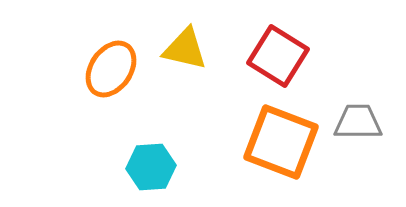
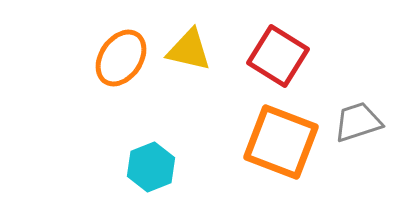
yellow triangle: moved 4 px right, 1 px down
orange ellipse: moved 10 px right, 11 px up
gray trapezoid: rotated 18 degrees counterclockwise
cyan hexagon: rotated 18 degrees counterclockwise
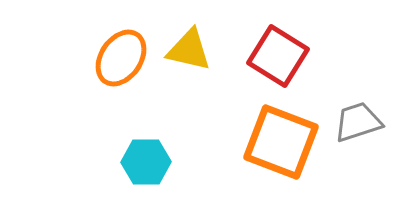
cyan hexagon: moved 5 px left, 5 px up; rotated 21 degrees clockwise
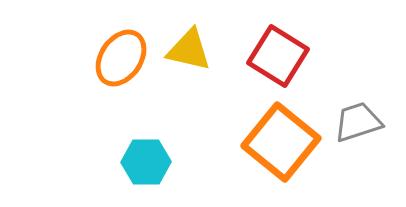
orange square: rotated 18 degrees clockwise
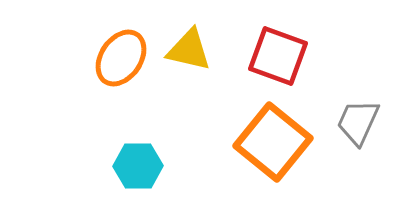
red square: rotated 12 degrees counterclockwise
gray trapezoid: rotated 48 degrees counterclockwise
orange square: moved 8 px left
cyan hexagon: moved 8 px left, 4 px down
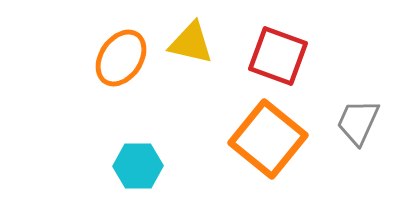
yellow triangle: moved 2 px right, 7 px up
orange square: moved 5 px left, 3 px up
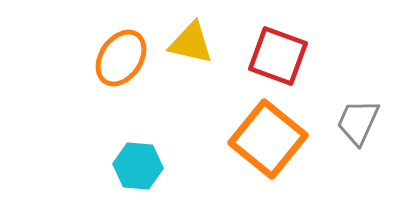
cyan hexagon: rotated 6 degrees clockwise
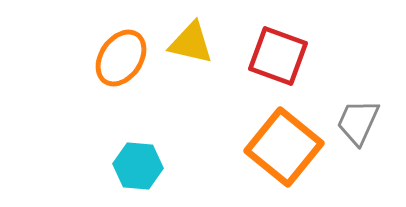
orange square: moved 16 px right, 8 px down
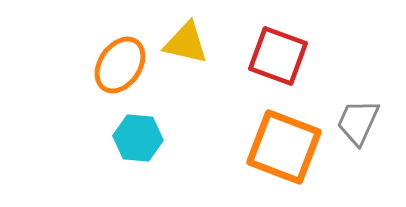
yellow triangle: moved 5 px left
orange ellipse: moved 1 px left, 7 px down
orange square: rotated 18 degrees counterclockwise
cyan hexagon: moved 28 px up
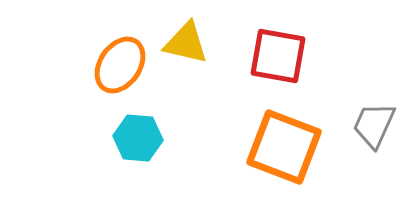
red square: rotated 10 degrees counterclockwise
gray trapezoid: moved 16 px right, 3 px down
